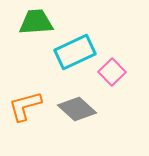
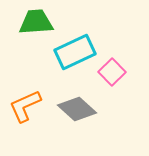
orange L-shape: rotated 9 degrees counterclockwise
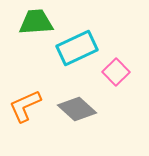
cyan rectangle: moved 2 px right, 4 px up
pink square: moved 4 px right
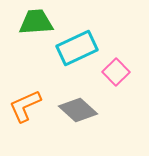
gray diamond: moved 1 px right, 1 px down
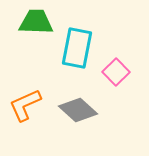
green trapezoid: rotated 6 degrees clockwise
cyan rectangle: rotated 54 degrees counterclockwise
orange L-shape: moved 1 px up
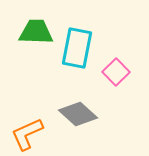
green trapezoid: moved 10 px down
orange L-shape: moved 2 px right, 29 px down
gray diamond: moved 4 px down
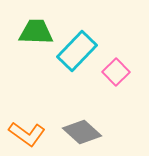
cyan rectangle: moved 3 px down; rotated 33 degrees clockwise
gray diamond: moved 4 px right, 18 px down
orange L-shape: rotated 120 degrees counterclockwise
